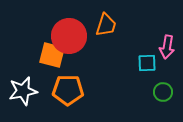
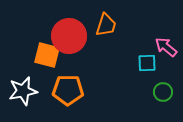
pink arrow: moved 1 px left; rotated 120 degrees clockwise
orange square: moved 5 px left
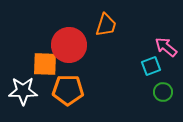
red circle: moved 9 px down
orange square: moved 2 px left, 9 px down; rotated 12 degrees counterclockwise
cyan square: moved 4 px right, 3 px down; rotated 18 degrees counterclockwise
white star: rotated 12 degrees clockwise
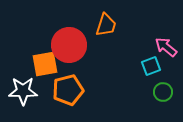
orange square: rotated 12 degrees counterclockwise
orange pentagon: rotated 16 degrees counterclockwise
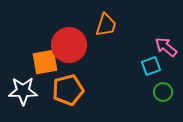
orange square: moved 2 px up
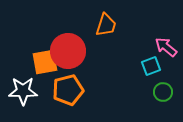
red circle: moved 1 px left, 6 px down
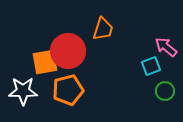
orange trapezoid: moved 3 px left, 4 px down
green circle: moved 2 px right, 1 px up
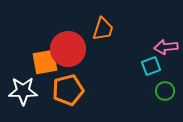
pink arrow: rotated 45 degrees counterclockwise
red circle: moved 2 px up
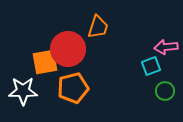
orange trapezoid: moved 5 px left, 2 px up
orange pentagon: moved 5 px right, 2 px up
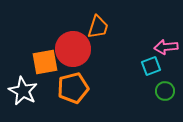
red circle: moved 5 px right
white star: rotated 28 degrees clockwise
